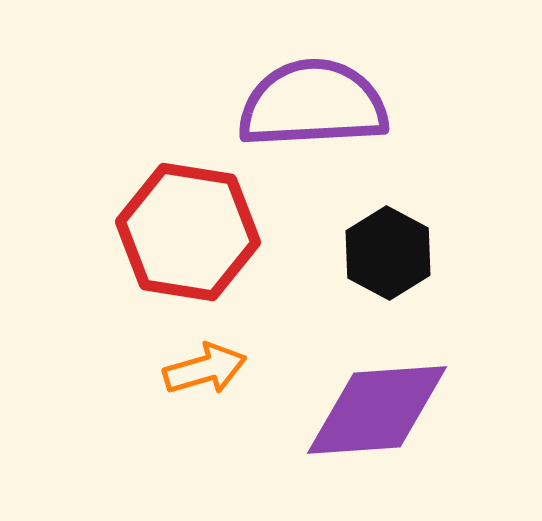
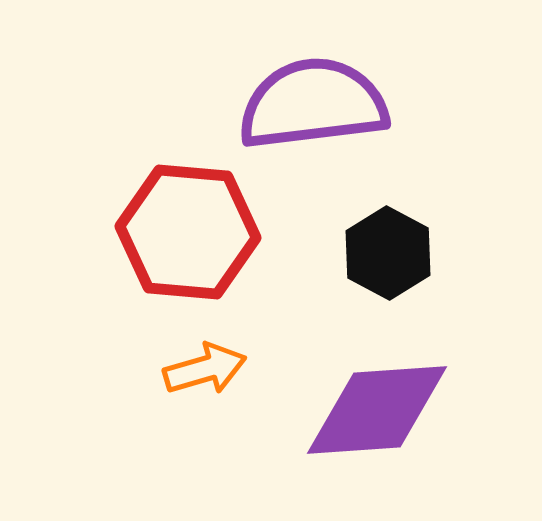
purple semicircle: rotated 4 degrees counterclockwise
red hexagon: rotated 4 degrees counterclockwise
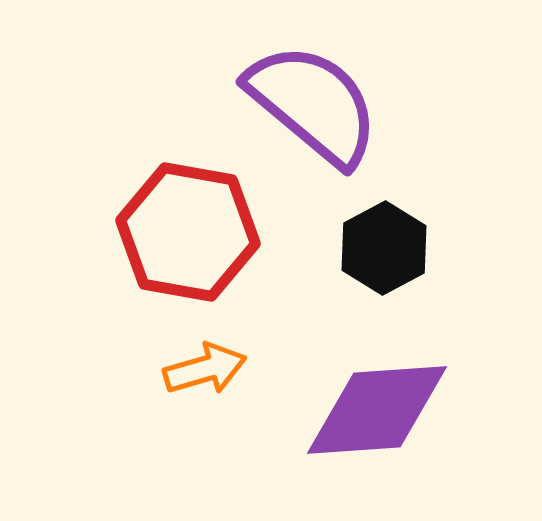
purple semicircle: rotated 47 degrees clockwise
red hexagon: rotated 5 degrees clockwise
black hexagon: moved 4 px left, 5 px up; rotated 4 degrees clockwise
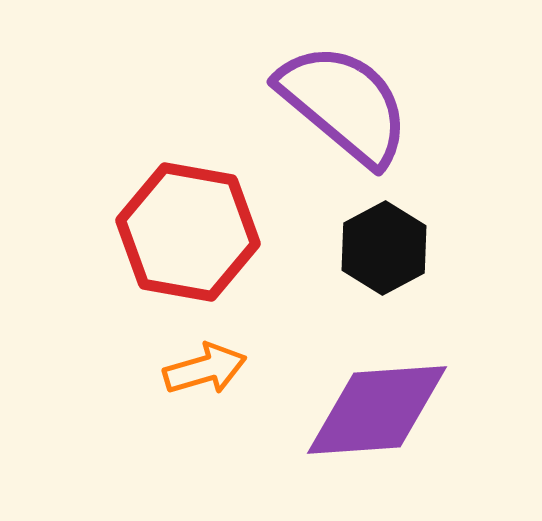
purple semicircle: moved 31 px right
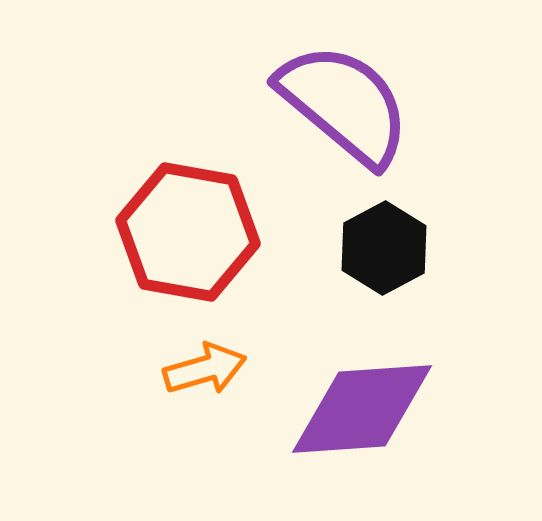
purple diamond: moved 15 px left, 1 px up
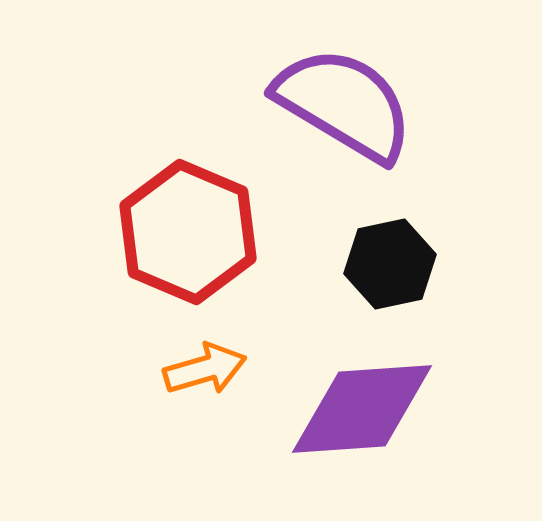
purple semicircle: rotated 9 degrees counterclockwise
red hexagon: rotated 13 degrees clockwise
black hexagon: moved 6 px right, 16 px down; rotated 16 degrees clockwise
